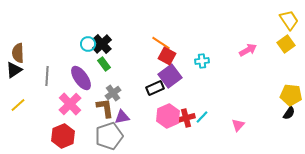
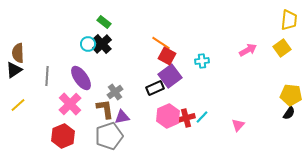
yellow trapezoid: rotated 40 degrees clockwise
yellow square: moved 4 px left, 4 px down
green rectangle: moved 42 px up; rotated 16 degrees counterclockwise
gray cross: moved 2 px right, 1 px up
brown L-shape: moved 1 px down
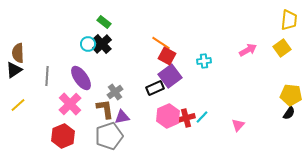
cyan cross: moved 2 px right
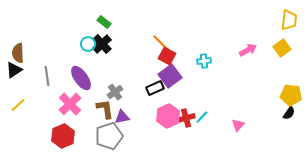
orange line: rotated 12 degrees clockwise
gray line: rotated 12 degrees counterclockwise
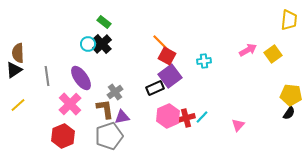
yellow square: moved 9 px left, 6 px down
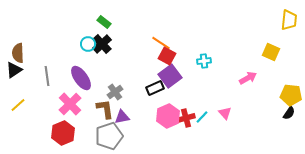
orange line: rotated 12 degrees counterclockwise
pink arrow: moved 28 px down
yellow square: moved 2 px left, 2 px up; rotated 30 degrees counterclockwise
pink triangle: moved 13 px left, 12 px up; rotated 24 degrees counterclockwise
red hexagon: moved 3 px up
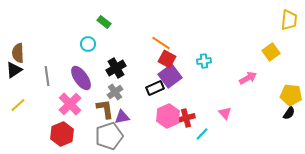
black cross: moved 14 px right, 24 px down; rotated 12 degrees clockwise
yellow square: rotated 30 degrees clockwise
red square: moved 3 px down
cyan line: moved 17 px down
red hexagon: moved 1 px left, 1 px down
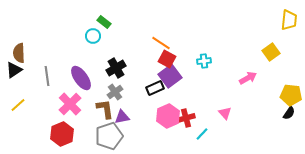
cyan circle: moved 5 px right, 8 px up
brown semicircle: moved 1 px right
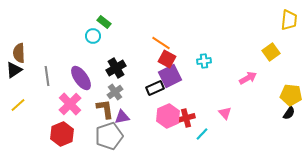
purple square: rotated 10 degrees clockwise
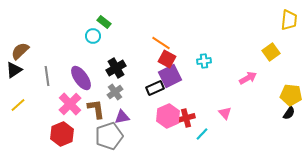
brown semicircle: moved 1 px right, 2 px up; rotated 48 degrees clockwise
brown L-shape: moved 9 px left
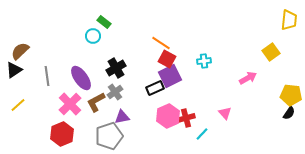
brown L-shape: moved 7 px up; rotated 110 degrees counterclockwise
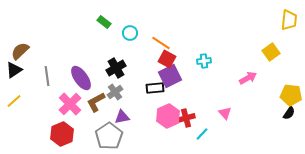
cyan circle: moved 37 px right, 3 px up
black rectangle: rotated 18 degrees clockwise
yellow line: moved 4 px left, 4 px up
gray pentagon: rotated 16 degrees counterclockwise
